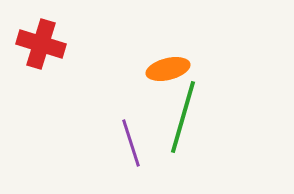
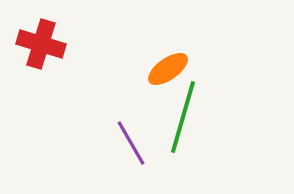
orange ellipse: rotated 21 degrees counterclockwise
purple line: rotated 12 degrees counterclockwise
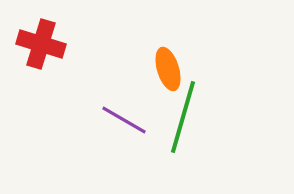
orange ellipse: rotated 72 degrees counterclockwise
purple line: moved 7 px left, 23 px up; rotated 30 degrees counterclockwise
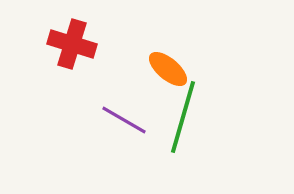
red cross: moved 31 px right
orange ellipse: rotated 33 degrees counterclockwise
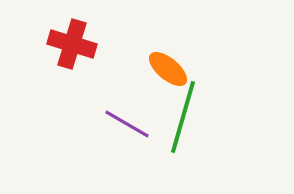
purple line: moved 3 px right, 4 px down
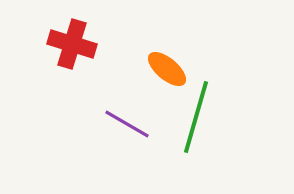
orange ellipse: moved 1 px left
green line: moved 13 px right
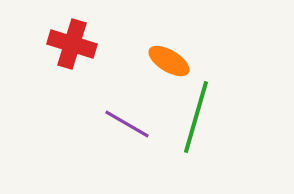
orange ellipse: moved 2 px right, 8 px up; rotated 9 degrees counterclockwise
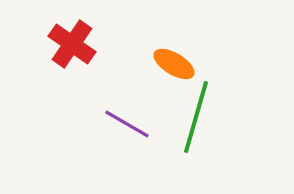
red cross: rotated 18 degrees clockwise
orange ellipse: moved 5 px right, 3 px down
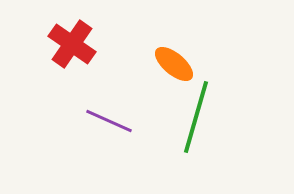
orange ellipse: rotated 9 degrees clockwise
purple line: moved 18 px left, 3 px up; rotated 6 degrees counterclockwise
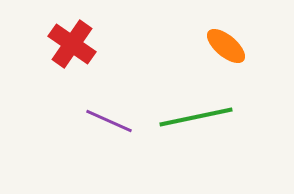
orange ellipse: moved 52 px right, 18 px up
green line: rotated 62 degrees clockwise
